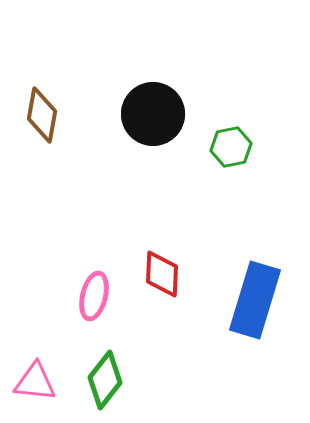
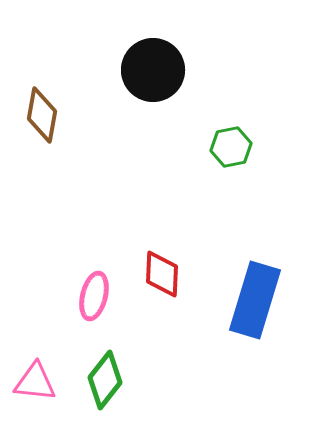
black circle: moved 44 px up
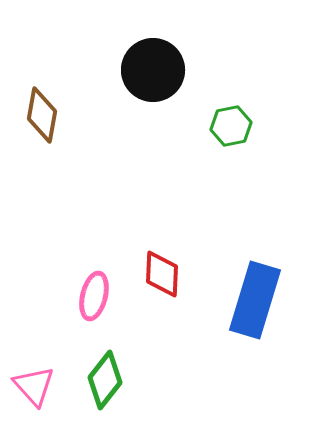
green hexagon: moved 21 px up
pink triangle: moved 1 px left, 4 px down; rotated 42 degrees clockwise
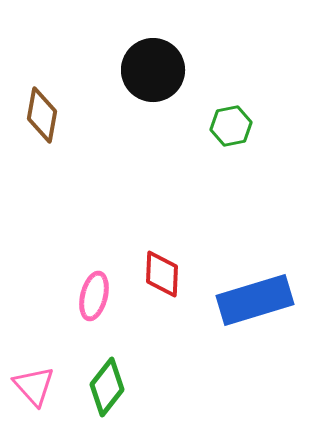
blue rectangle: rotated 56 degrees clockwise
green diamond: moved 2 px right, 7 px down
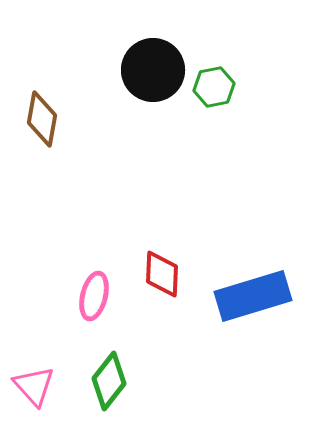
brown diamond: moved 4 px down
green hexagon: moved 17 px left, 39 px up
blue rectangle: moved 2 px left, 4 px up
green diamond: moved 2 px right, 6 px up
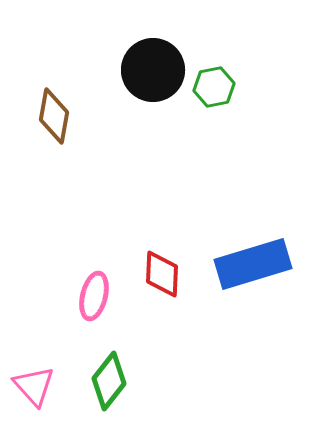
brown diamond: moved 12 px right, 3 px up
blue rectangle: moved 32 px up
